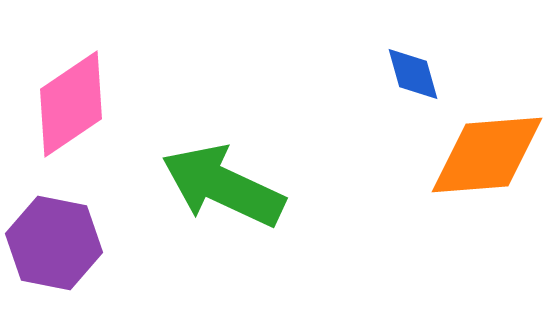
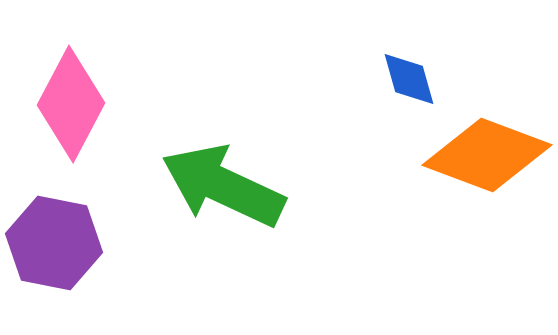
blue diamond: moved 4 px left, 5 px down
pink diamond: rotated 28 degrees counterclockwise
orange diamond: rotated 25 degrees clockwise
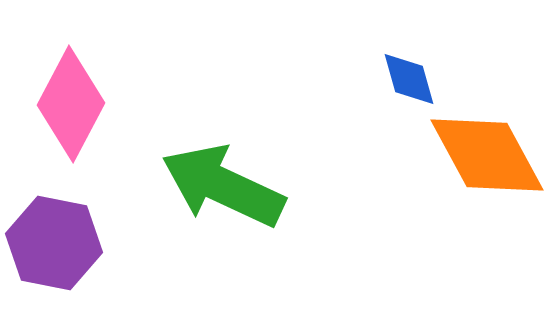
orange diamond: rotated 41 degrees clockwise
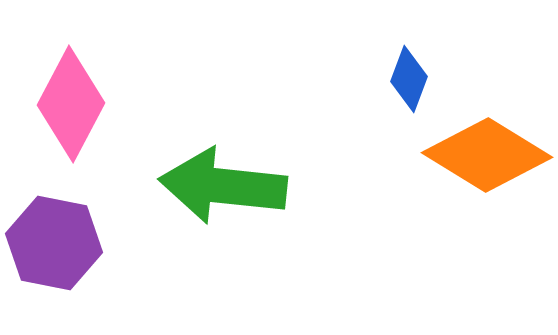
blue diamond: rotated 36 degrees clockwise
orange diamond: rotated 30 degrees counterclockwise
green arrow: rotated 19 degrees counterclockwise
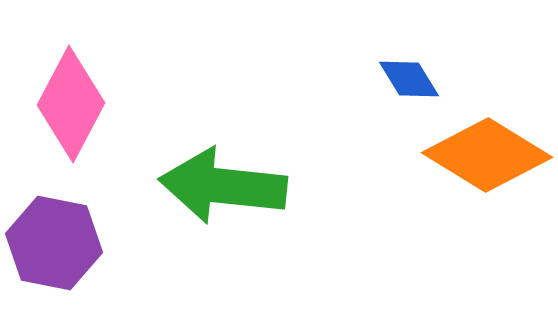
blue diamond: rotated 52 degrees counterclockwise
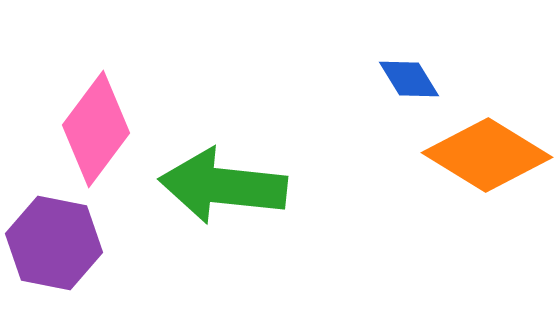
pink diamond: moved 25 px right, 25 px down; rotated 9 degrees clockwise
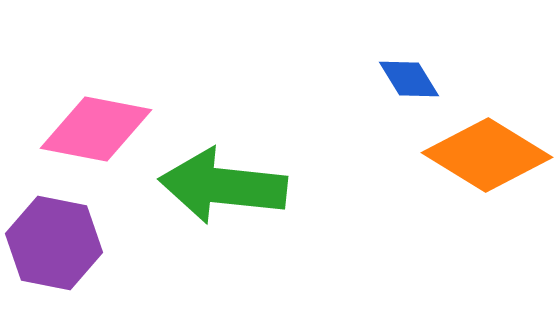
pink diamond: rotated 64 degrees clockwise
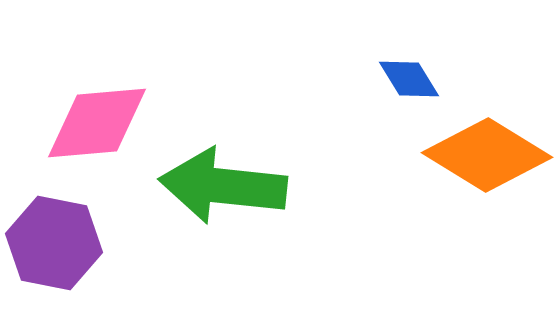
pink diamond: moved 1 px right, 6 px up; rotated 16 degrees counterclockwise
